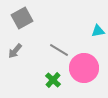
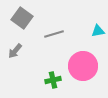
gray square: rotated 25 degrees counterclockwise
gray line: moved 5 px left, 16 px up; rotated 48 degrees counterclockwise
pink circle: moved 1 px left, 2 px up
green cross: rotated 35 degrees clockwise
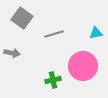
cyan triangle: moved 2 px left, 2 px down
gray arrow: moved 3 px left, 2 px down; rotated 119 degrees counterclockwise
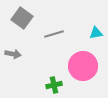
gray arrow: moved 1 px right, 1 px down
green cross: moved 1 px right, 5 px down
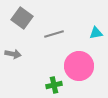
pink circle: moved 4 px left
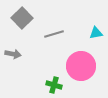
gray square: rotated 10 degrees clockwise
pink circle: moved 2 px right
green cross: rotated 28 degrees clockwise
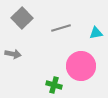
gray line: moved 7 px right, 6 px up
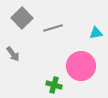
gray line: moved 8 px left
gray arrow: rotated 42 degrees clockwise
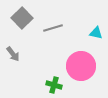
cyan triangle: rotated 24 degrees clockwise
